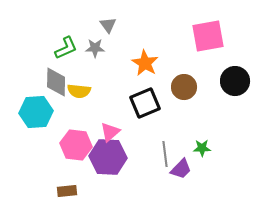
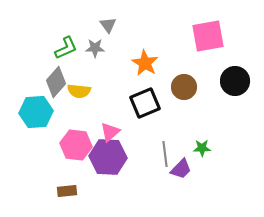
gray diamond: rotated 40 degrees clockwise
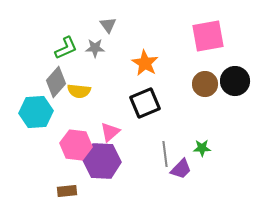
brown circle: moved 21 px right, 3 px up
purple hexagon: moved 6 px left, 4 px down
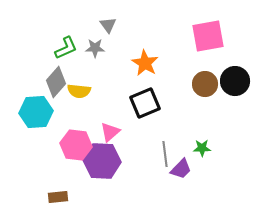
brown rectangle: moved 9 px left, 6 px down
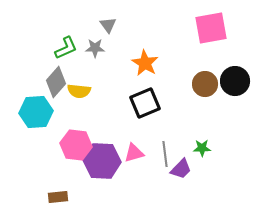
pink square: moved 3 px right, 8 px up
pink triangle: moved 24 px right, 21 px down; rotated 25 degrees clockwise
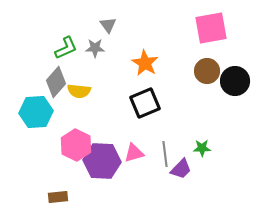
brown circle: moved 2 px right, 13 px up
pink hexagon: rotated 20 degrees clockwise
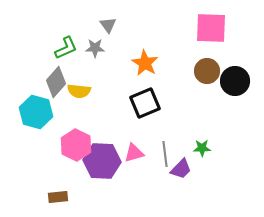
pink square: rotated 12 degrees clockwise
cyan hexagon: rotated 20 degrees clockwise
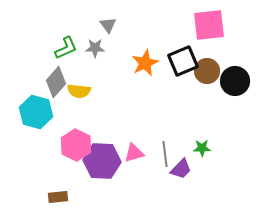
pink square: moved 2 px left, 3 px up; rotated 8 degrees counterclockwise
orange star: rotated 16 degrees clockwise
black square: moved 38 px right, 42 px up
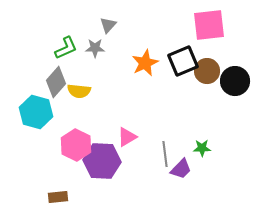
gray triangle: rotated 18 degrees clockwise
pink triangle: moved 7 px left, 16 px up; rotated 15 degrees counterclockwise
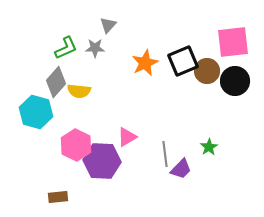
pink square: moved 24 px right, 17 px down
green star: moved 7 px right, 1 px up; rotated 30 degrees counterclockwise
